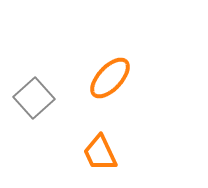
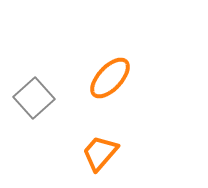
orange trapezoid: rotated 66 degrees clockwise
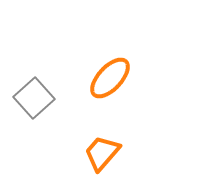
orange trapezoid: moved 2 px right
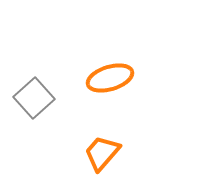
orange ellipse: rotated 30 degrees clockwise
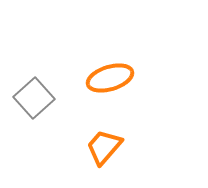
orange trapezoid: moved 2 px right, 6 px up
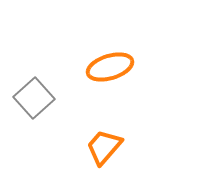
orange ellipse: moved 11 px up
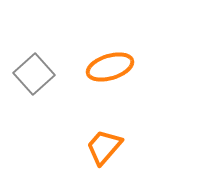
gray square: moved 24 px up
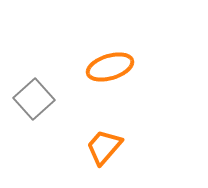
gray square: moved 25 px down
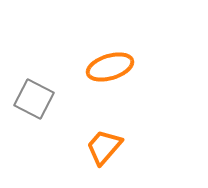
gray square: rotated 21 degrees counterclockwise
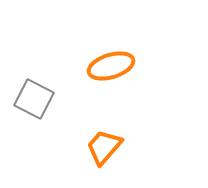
orange ellipse: moved 1 px right, 1 px up
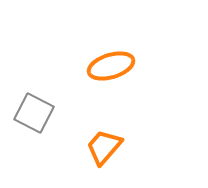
gray square: moved 14 px down
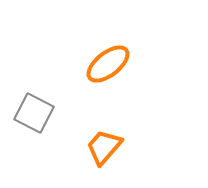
orange ellipse: moved 3 px left, 2 px up; rotated 21 degrees counterclockwise
